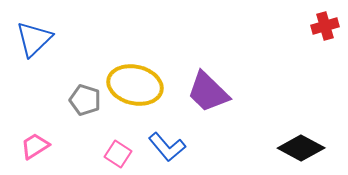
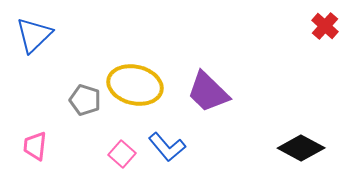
red cross: rotated 32 degrees counterclockwise
blue triangle: moved 4 px up
pink trapezoid: rotated 52 degrees counterclockwise
pink square: moved 4 px right; rotated 8 degrees clockwise
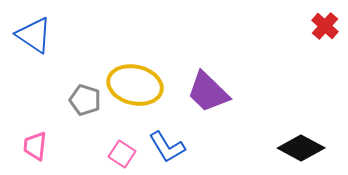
blue triangle: rotated 42 degrees counterclockwise
blue L-shape: rotated 9 degrees clockwise
pink square: rotated 8 degrees counterclockwise
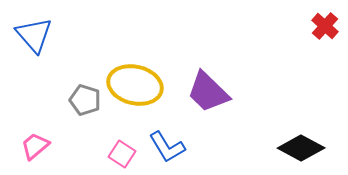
blue triangle: rotated 15 degrees clockwise
pink trapezoid: rotated 44 degrees clockwise
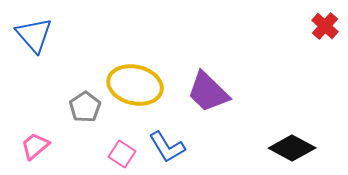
gray pentagon: moved 7 px down; rotated 20 degrees clockwise
black diamond: moved 9 px left
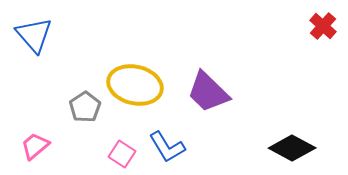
red cross: moved 2 px left
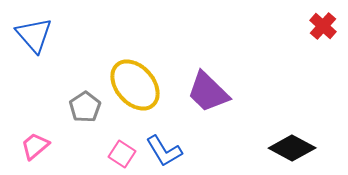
yellow ellipse: rotated 36 degrees clockwise
blue L-shape: moved 3 px left, 4 px down
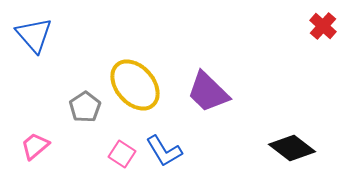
black diamond: rotated 9 degrees clockwise
